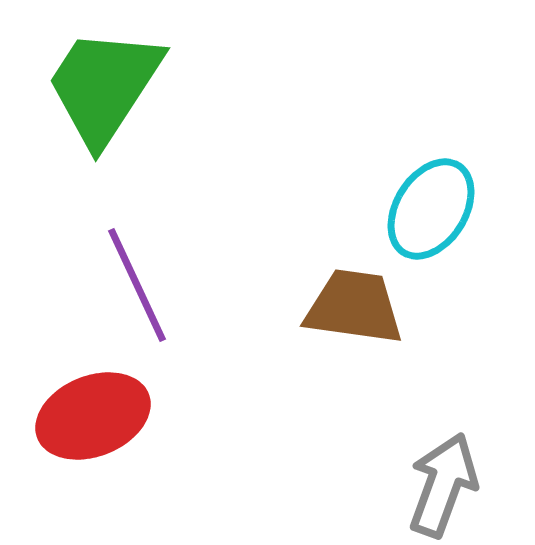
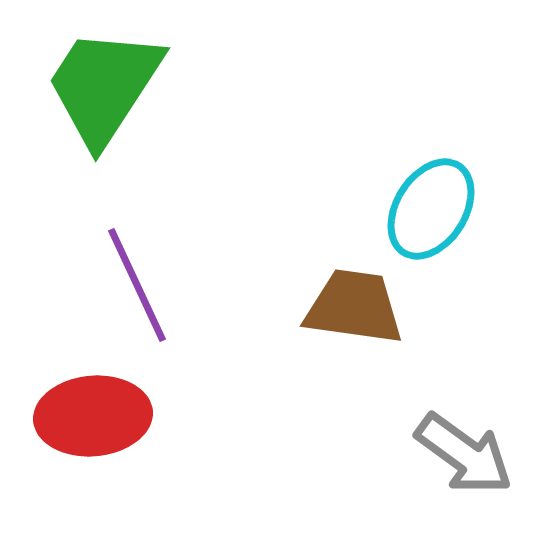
red ellipse: rotated 17 degrees clockwise
gray arrow: moved 21 px right, 31 px up; rotated 106 degrees clockwise
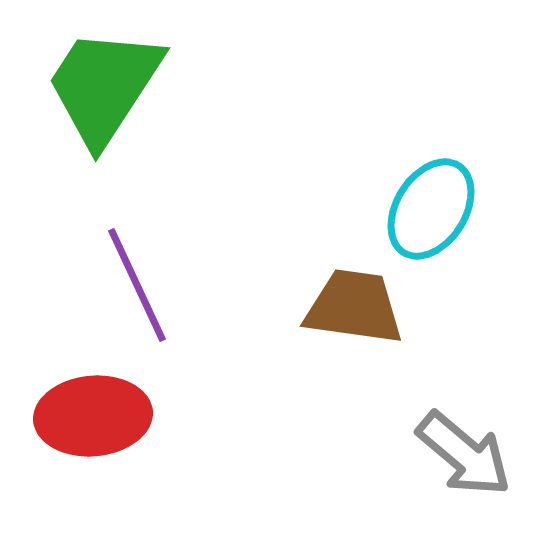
gray arrow: rotated 4 degrees clockwise
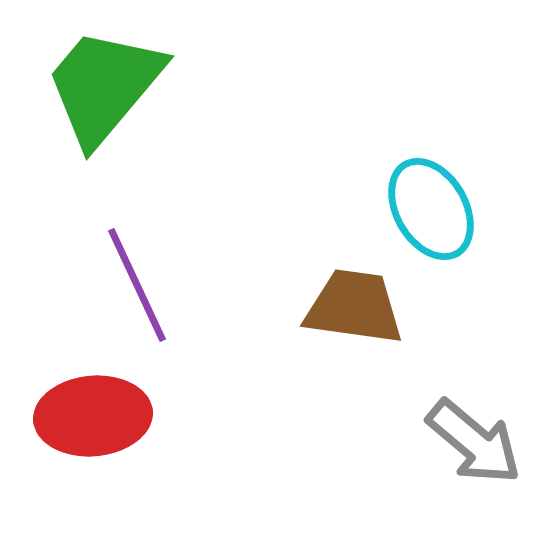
green trapezoid: rotated 7 degrees clockwise
cyan ellipse: rotated 62 degrees counterclockwise
gray arrow: moved 10 px right, 12 px up
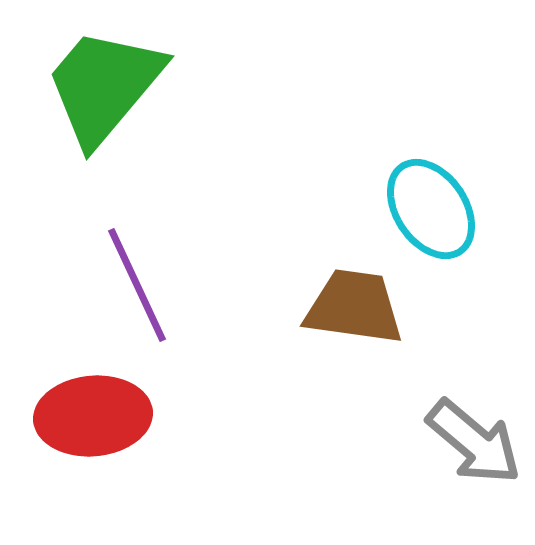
cyan ellipse: rotated 4 degrees counterclockwise
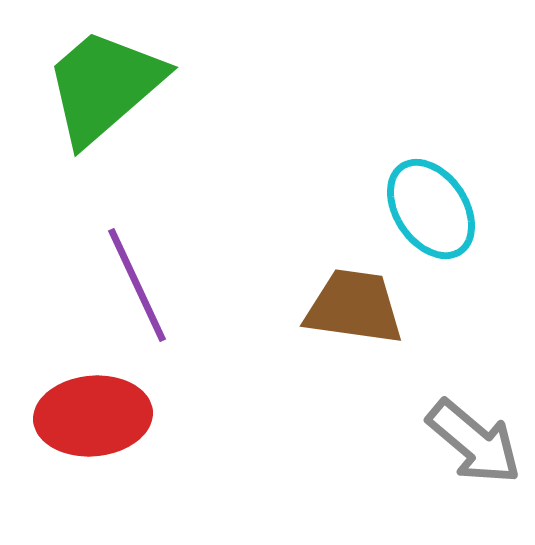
green trapezoid: rotated 9 degrees clockwise
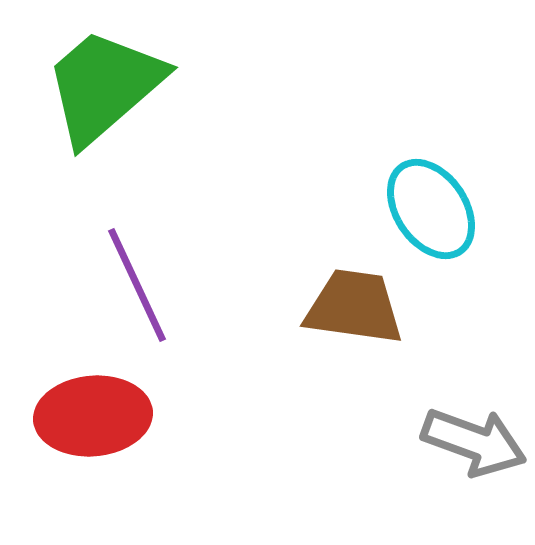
gray arrow: rotated 20 degrees counterclockwise
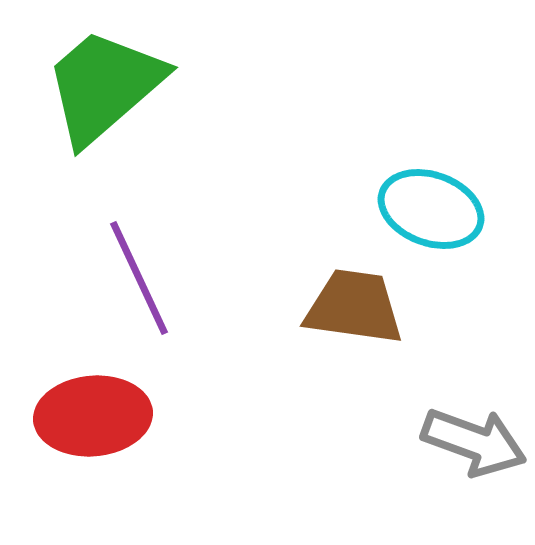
cyan ellipse: rotated 36 degrees counterclockwise
purple line: moved 2 px right, 7 px up
